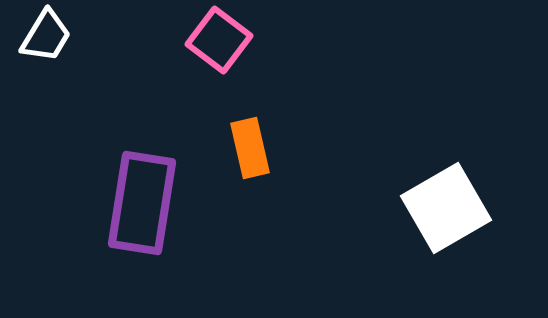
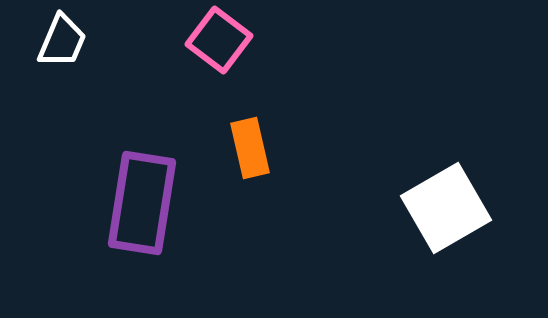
white trapezoid: moved 16 px right, 5 px down; rotated 8 degrees counterclockwise
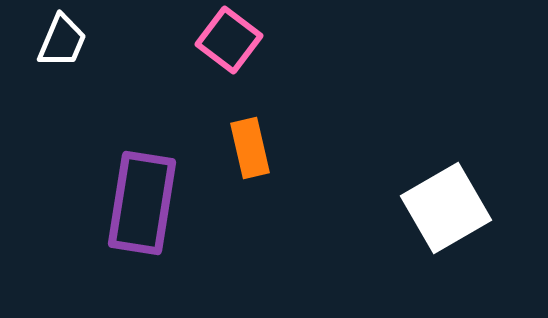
pink square: moved 10 px right
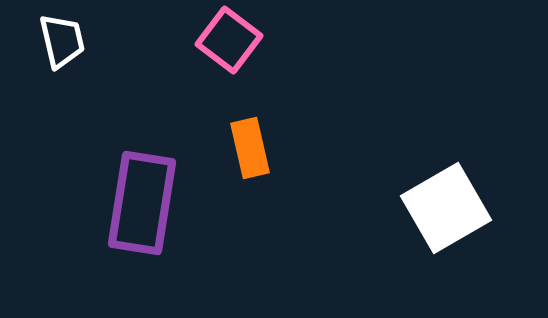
white trapezoid: rotated 36 degrees counterclockwise
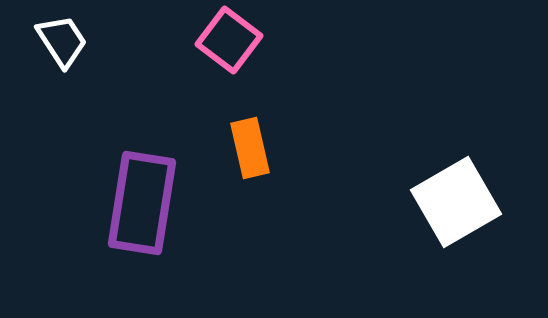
white trapezoid: rotated 20 degrees counterclockwise
white square: moved 10 px right, 6 px up
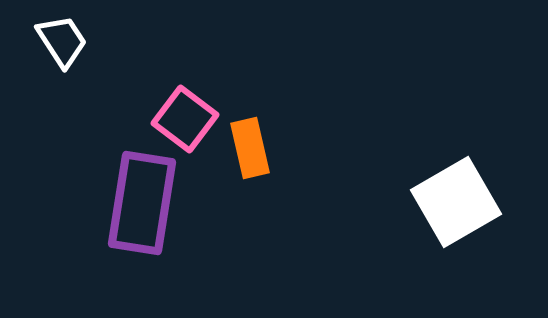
pink square: moved 44 px left, 79 px down
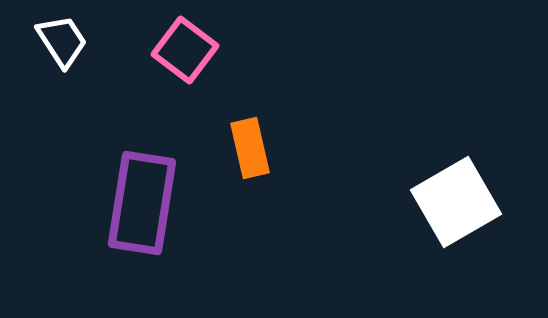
pink square: moved 69 px up
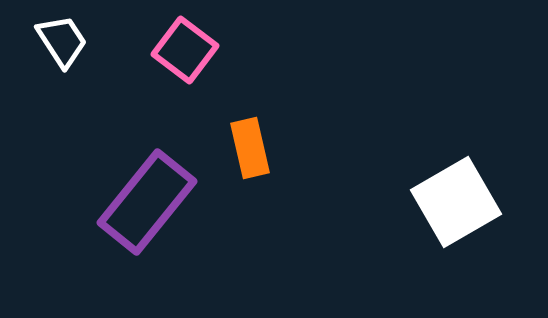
purple rectangle: moved 5 px right, 1 px up; rotated 30 degrees clockwise
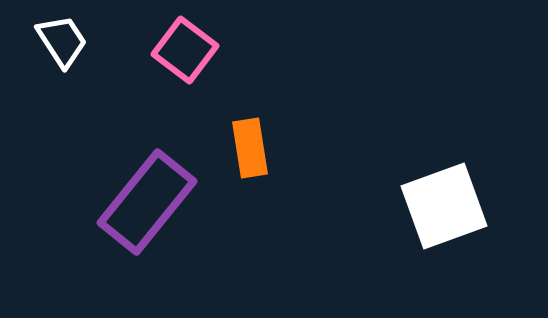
orange rectangle: rotated 4 degrees clockwise
white square: moved 12 px left, 4 px down; rotated 10 degrees clockwise
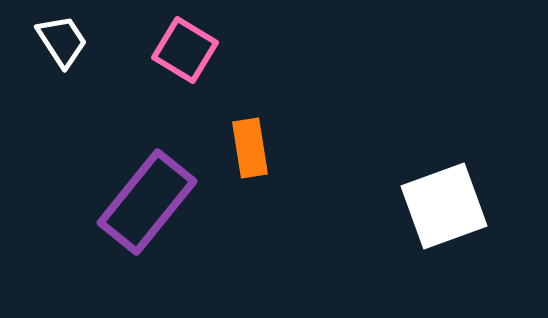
pink square: rotated 6 degrees counterclockwise
